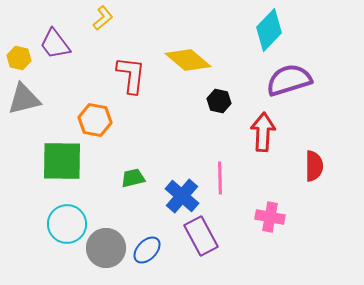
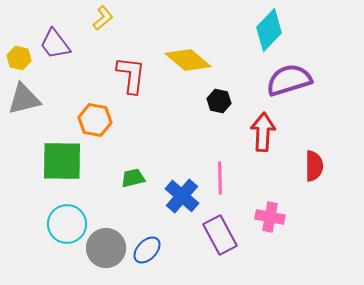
purple rectangle: moved 19 px right, 1 px up
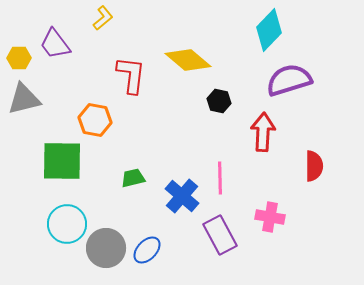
yellow hexagon: rotated 15 degrees counterclockwise
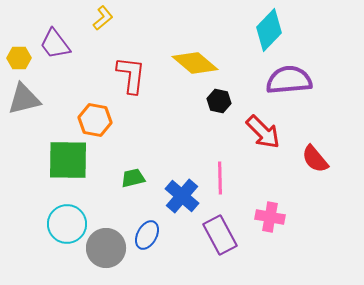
yellow diamond: moved 7 px right, 3 px down
purple semicircle: rotated 12 degrees clockwise
red arrow: rotated 132 degrees clockwise
green square: moved 6 px right, 1 px up
red semicircle: moved 1 px right, 7 px up; rotated 140 degrees clockwise
blue ellipse: moved 15 px up; rotated 16 degrees counterclockwise
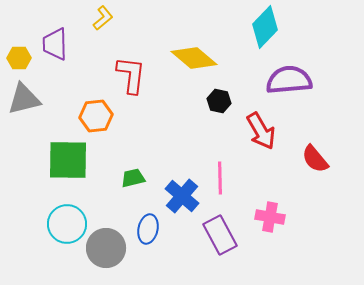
cyan diamond: moved 4 px left, 3 px up
purple trapezoid: rotated 36 degrees clockwise
yellow diamond: moved 1 px left, 5 px up
orange hexagon: moved 1 px right, 4 px up; rotated 16 degrees counterclockwise
red arrow: moved 2 px left, 1 px up; rotated 15 degrees clockwise
blue ellipse: moved 1 px right, 6 px up; rotated 16 degrees counterclockwise
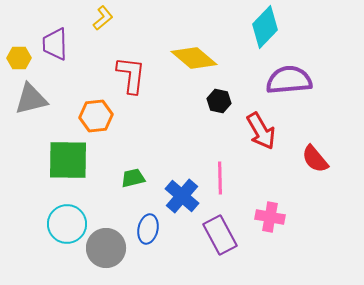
gray triangle: moved 7 px right
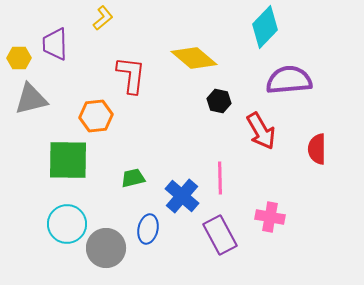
red semicircle: moved 2 px right, 10 px up; rotated 40 degrees clockwise
